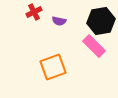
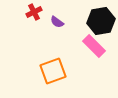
purple semicircle: moved 2 px left, 1 px down; rotated 24 degrees clockwise
orange square: moved 4 px down
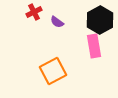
black hexagon: moved 1 px left, 1 px up; rotated 20 degrees counterclockwise
pink rectangle: rotated 35 degrees clockwise
orange square: rotated 8 degrees counterclockwise
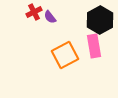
purple semicircle: moved 7 px left, 5 px up; rotated 16 degrees clockwise
orange square: moved 12 px right, 16 px up
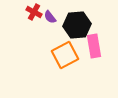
red cross: rotated 35 degrees counterclockwise
black hexagon: moved 23 px left, 5 px down; rotated 24 degrees clockwise
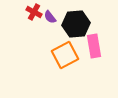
black hexagon: moved 1 px left, 1 px up
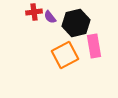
red cross: rotated 35 degrees counterclockwise
black hexagon: moved 1 px up; rotated 8 degrees counterclockwise
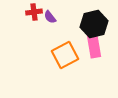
black hexagon: moved 18 px right, 1 px down
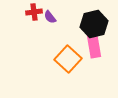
orange square: moved 3 px right, 4 px down; rotated 20 degrees counterclockwise
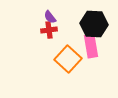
red cross: moved 15 px right, 18 px down
black hexagon: rotated 16 degrees clockwise
pink rectangle: moved 3 px left
